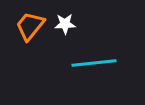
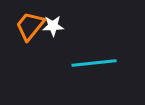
white star: moved 12 px left, 2 px down
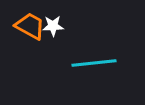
orange trapezoid: rotated 80 degrees clockwise
